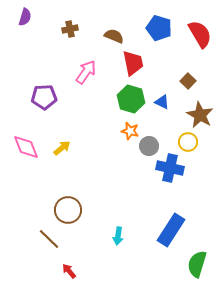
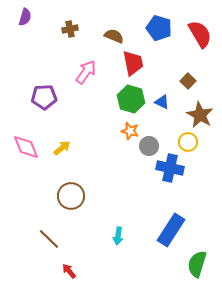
brown circle: moved 3 px right, 14 px up
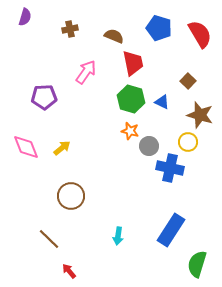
brown star: rotated 12 degrees counterclockwise
